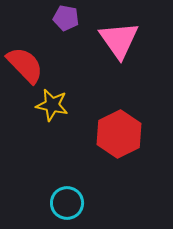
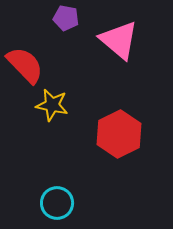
pink triangle: rotated 15 degrees counterclockwise
cyan circle: moved 10 px left
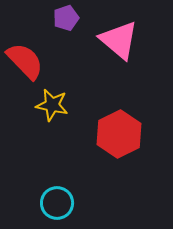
purple pentagon: rotated 30 degrees counterclockwise
red semicircle: moved 4 px up
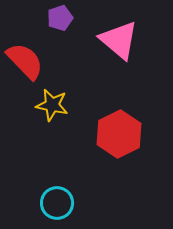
purple pentagon: moved 6 px left
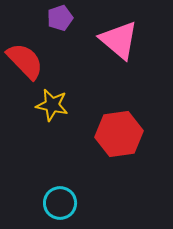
red hexagon: rotated 18 degrees clockwise
cyan circle: moved 3 px right
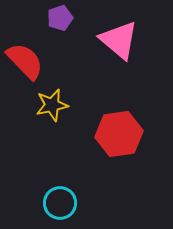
yellow star: rotated 24 degrees counterclockwise
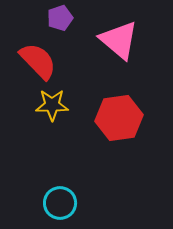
red semicircle: moved 13 px right
yellow star: rotated 12 degrees clockwise
red hexagon: moved 16 px up
